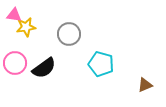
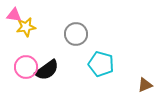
gray circle: moved 7 px right
pink circle: moved 11 px right, 4 px down
black semicircle: moved 3 px right, 2 px down
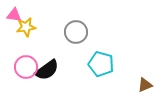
gray circle: moved 2 px up
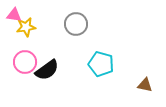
gray circle: moved 8 px up
pink circle: moved 1 px left, 5 px up
brown triangle: rotated 35 degrees clockwise
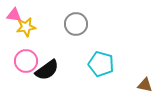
pink circle: moved 1 px right, 1 px up
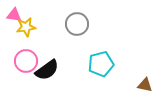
gray circle: moved 1 px right
cyan pentagon: rotated 30 degrees counterclockwise
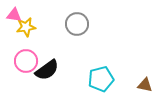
cyan pentagon: moved 15 px down
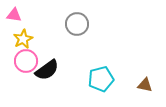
yellow star: moved 3 px left, 12 px down; rotated 18 degrees counterclockwise
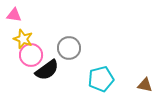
gray circle: moved 8 px left, 24 px down
yellow star: rotated 24 degrees counterclockwise
pink circle: moved 5 px right, 6 px up
